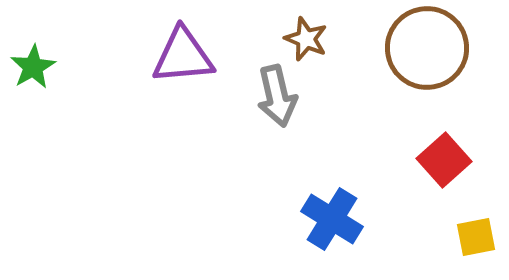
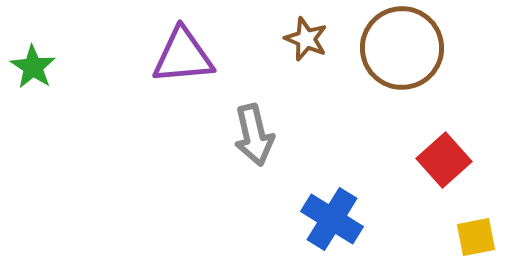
brown circle: moved 25 px left
green star: rotated 9 degrees counterclockwise
gray arrow: moved 23 px left, 39 px down
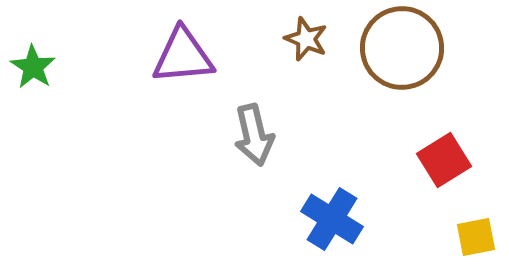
red square: rotated 10 degrees clockwise
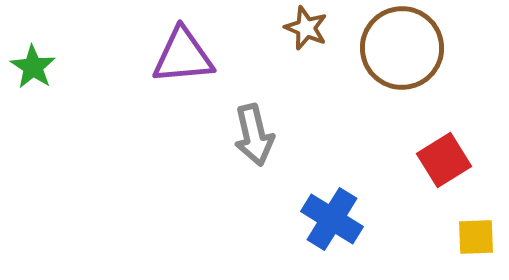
brown star: moved 11 px up
yellow square: rotated 9 degrees clockwise
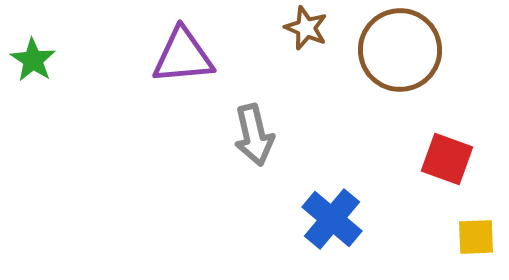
brown circle: moved 2 px left, 2 px down
green star: moved 7 px up
red square: moved 3 px right, 1 px up; rotated 38 degrees counterclockwise
blue cross: rotated 8 degrees clockwise
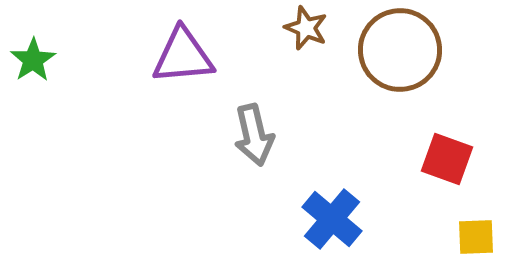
green star: rotated 6 degrees clockwise
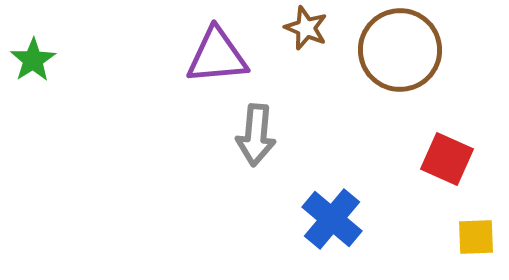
purple triangle: moved 34 px right
gray arrow: moved 2 px right; rotated 18 degrees clockwise
red square: rotated 4 degrees clockwise
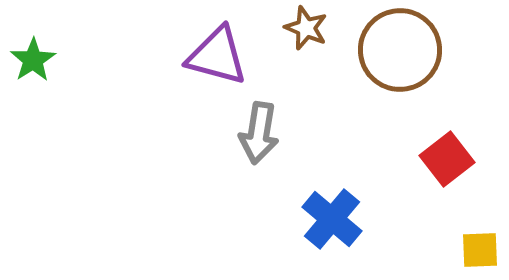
purple triangle: rotated 20 degrees clockwise
gray arrow: moved 3 px right, 2 px up; rotated 4 degrees clockwise
red square: rotated 28 degrees clockwise
yellow square: moved 4 px right, 13 px down
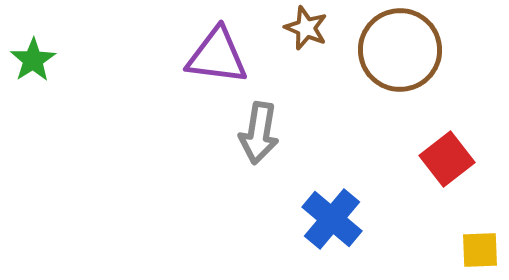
purple triangle: rotated 8 degrees counterclockwise
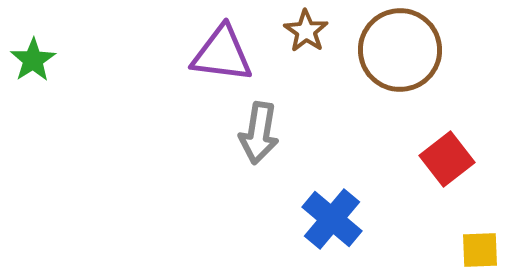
brown star: moved 3 px down; rotated 12 degrees clockwise
purple triangle: moved 5 px right, 2 px up
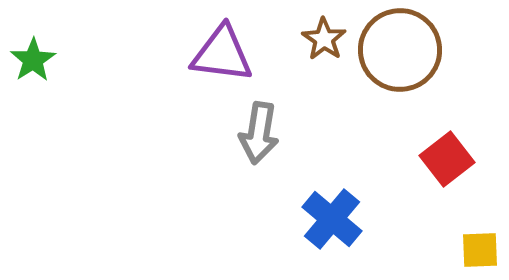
brown star: moved 18 px right, 8 px down
